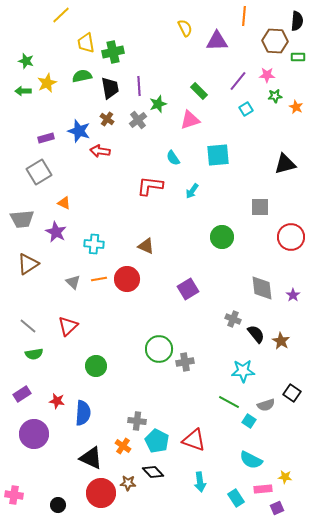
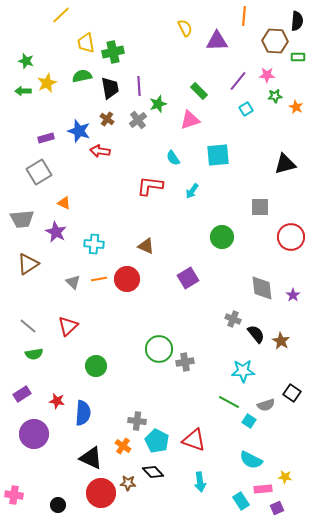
purple square at (188, 289): moved 11 px up
cyan rectangle at (236, 498): moved 5 px right, 3 px down
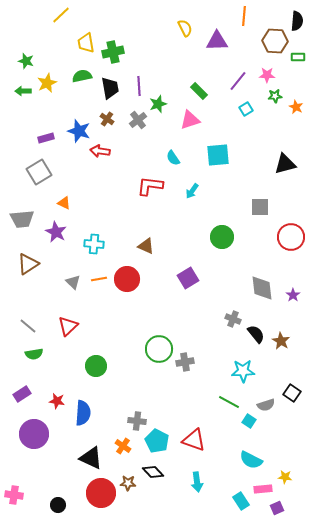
cyan arrow at (200, 482): moved 3 px left
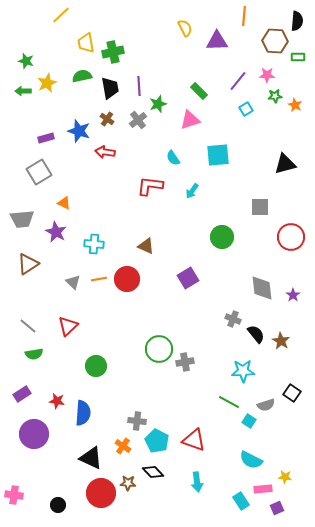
orange star at (296, 107): moved 1 px left, 2 px up
red arrow at (100, 151): moved 5 px right, 1 px down
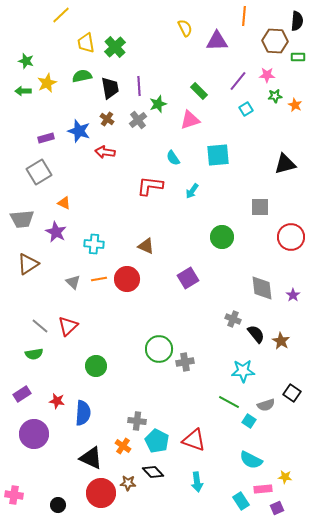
green cross at (113, 52): moved 2 px right, 5 px up; rotated 30 degrees counterclockwise
gray line at (28, 326): moved 12 px right
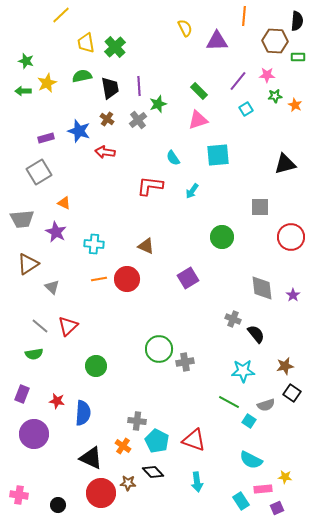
pink triangle at (190, 120): moved 8 px right
gray triangle at (73, 282): moved 21 px left, 5 px down
brown star at (281, 341): moved 4 px right, 25 px down; rotated 30 degrees clockwise
purple rectangle at (22, 394): rotated 36 degrees counterclockwise
pink cross at (14, 495): moved 5 px right
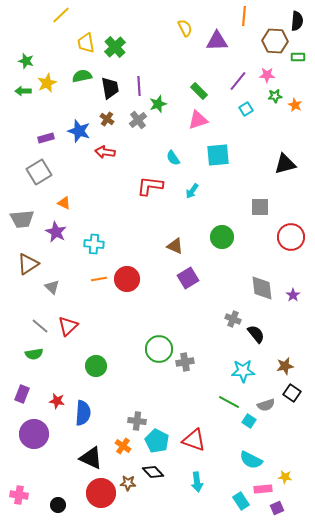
brown triangle at (146, 246): moved 29 px right
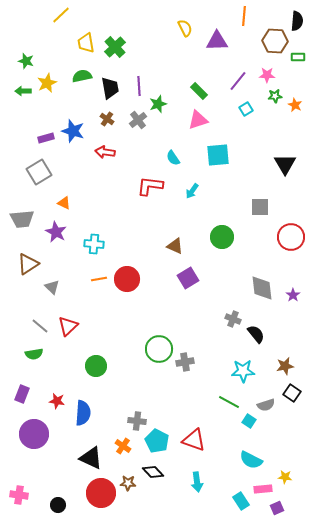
blue star at (79, 131): moved 6 px left
black triangle at (285, 164): rotated 45 degrees counterclockwise
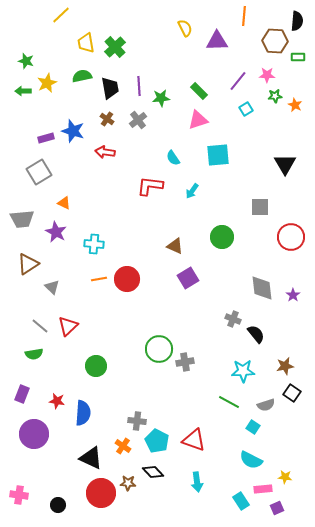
green star at (158, 104): moved 3 px right, 6 px up; rotated 12 degrees clockwise
cyan square at (249, 421): moved 4 px right, 6 px down
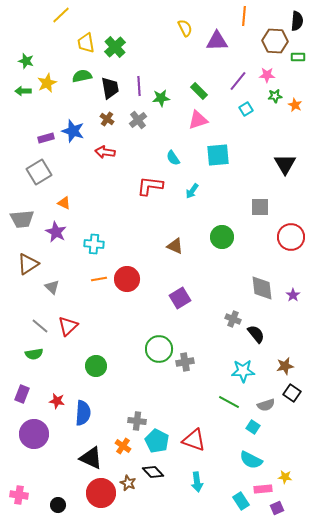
purple square at (188, 278): moved 8 px left, 20 px down
brown star at (128, 483): rotated 21 degrees clockwise
